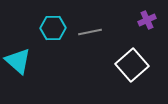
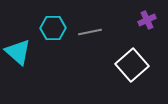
cyan triangle: moved 9 px up
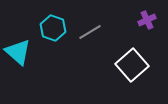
cyan hexagon: rotated 20 degrees clockwise
gray line: rotated 20 degrees counterclockwise
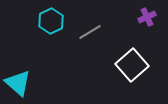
purple cross: moved 3 px up
cyan hexagon: moved 2 px left, 7 px up; rotated 15 degrees clockwise
cyan triangle: moved 31 px down
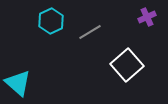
white square: moved 5 px left
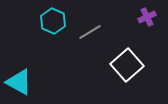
cyan hexagon: moved 2 px right; rotated 10 degrees counterclockwise
cyan triangle: moved 1 px right, 1 px up; rotated 12 degrees counterclockwise
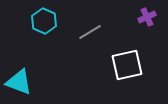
cyan hexagon: moved 9 px left
white square: rotated 28 degrees clockwise
cyan triangle: rotated 8 degrees counterclockwise
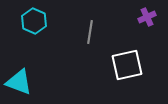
cyan hexagon: moved 10 px left
gray line: rotated 50 degrees counterclockwise
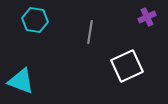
cyan hexagon: moved 1 px right, 1 px up; rotated 15 degrees counterclockwise
white square: moved 1 px down; rotated 12 degrees counterclockwise
cyan triangle: moved 2 px right, 1 px up
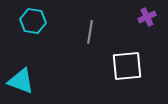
cyan hexagon: moved 2 px left, 1 px down
white square: rotated 20 degrees clockwise
